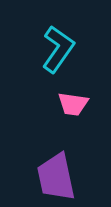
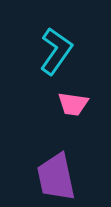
cyan L-shape: moved 2 px left, 2 px down
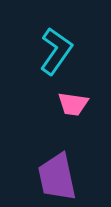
purple trapezoid: moved 1 px right
